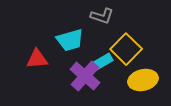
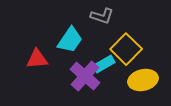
cyan trapezoid: rotated 40 degrees counterclockwise
cyan rectangle: moved 2 px right, 2 px down
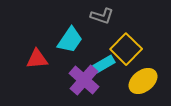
purple cross: moved 1 px left, 4 px down
yellow ellipse: moved 1 px down; rotated 24 degrees counterclockwise
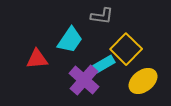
gray L-shape: rotated 10 degrees counterclockwise
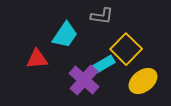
cyan trapezoid: moved 5 px left, 5 px up
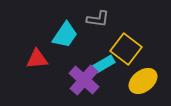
gray L-shape: moved 4 px left, 3 px down
yellow square: rotated 8 degrees counterclockwise
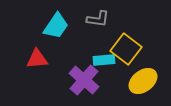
cyan trapezoid: moved 9 px left, 9 px up
cyan rectangle: moved 4 px up; rotated 25 degrees clockwise
